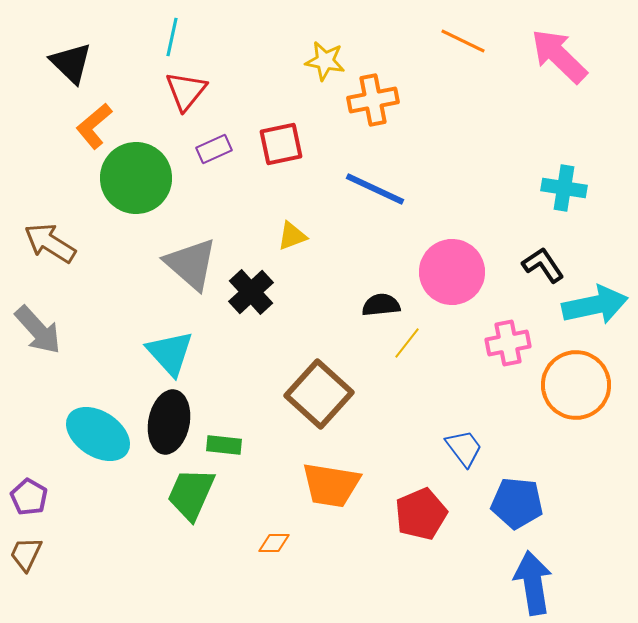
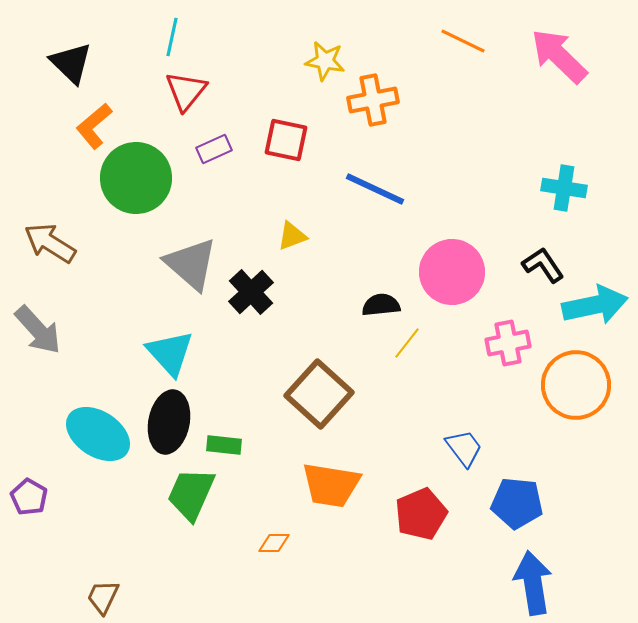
red square: moved 5 px right, 4 px up; rotated 24 degrees clockwise
brown trapezoid: moved 77 px right, 43 px down
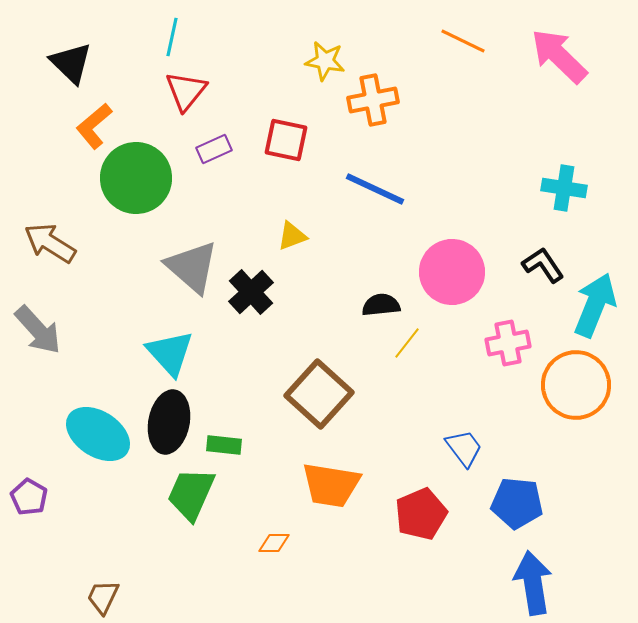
gray triangle: moved 1 px right, 3 px down
cyan arrow: rotated 56 degrees counterclockwise
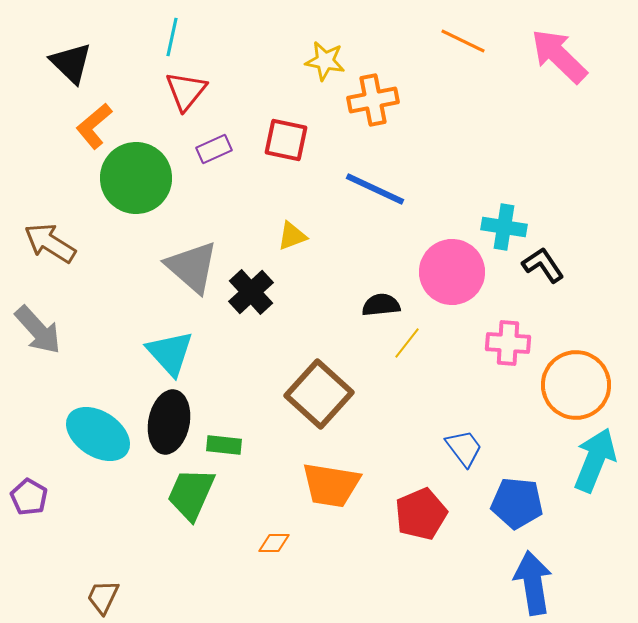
cyan cross: moved 60 px left, 39 px down
cyan arrow: moved 155 px down
pink cross: rotated 15 degrees clockwise
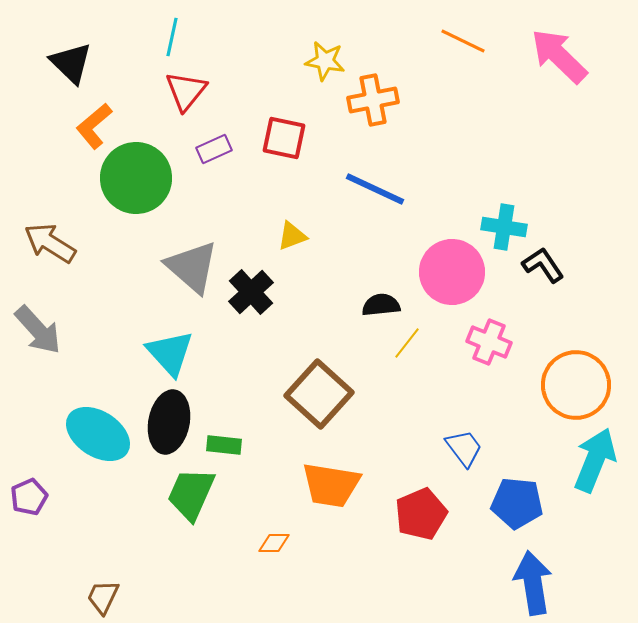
red square: moved 2 px left, 2 px up
pink cross: moved 19 px left, 1 px up; rotated 18 degrees clockwise
purple pentagon: rotated 18 degrees clockwise
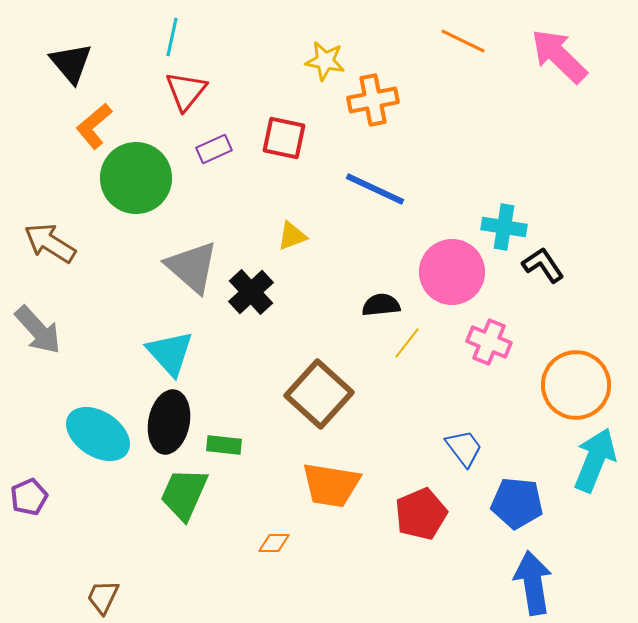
black triangle: rotated 6 degrees clockwise
green trapezoid: moved 7 px left
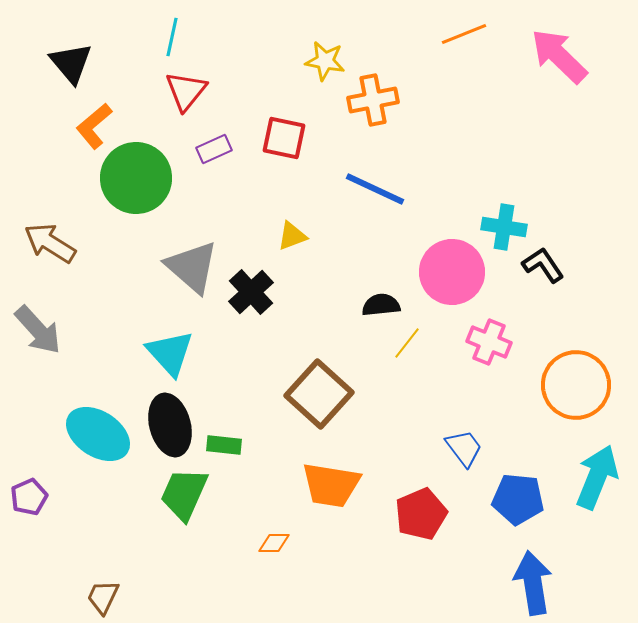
orange line: moved 1 px right, 7 px up; rotated 48 degrees counterclockwise
black ellipse: moved 1 px right, 3 px down; rotated 26 degrees counterclockwise
cyan arrow: moved 2 px right, 17 px down
blue pentagon: moved 1 px right, 4 px up
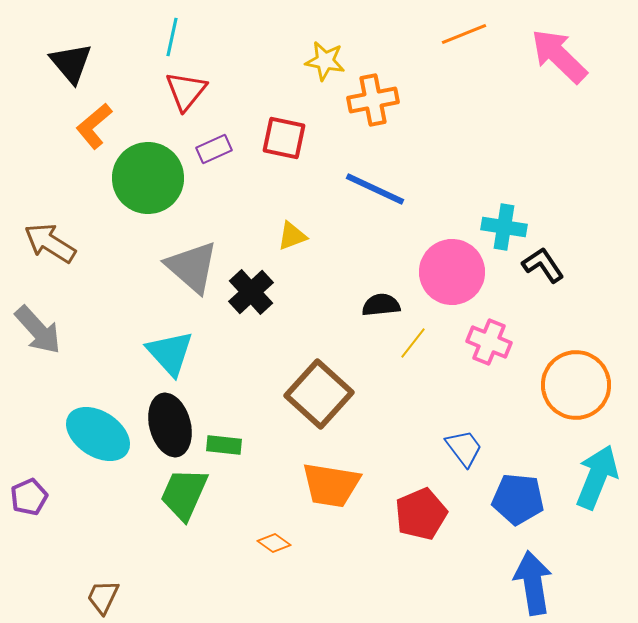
green circle: moved 12 px right
yellow line: moved 6 px right
orange diamond: rotated 36 degrees clockwise
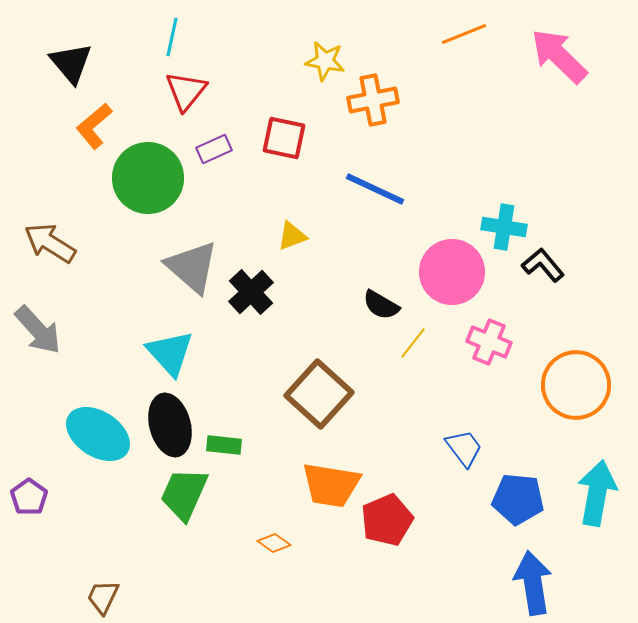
black L-shape: rotated 6 degrees counterclockwise
black semicircle: rotated 144 degrees counterclockwise
cyan arrow: moved 16 px down; rotated 12 degrees counterclockwise
purple pentagon: rotated 12 degrees counterclockwise
red pentagon: moved 34 px left, 6 px down
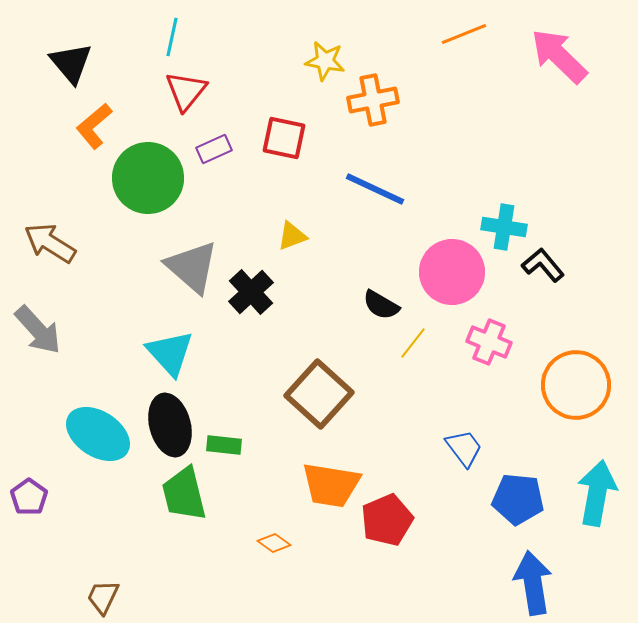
green trapezoid: rotated 38 degrees counterclockwise
